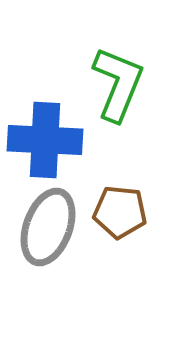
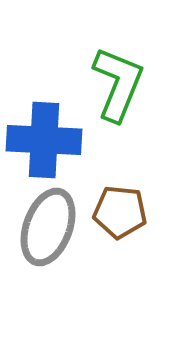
blue cross: moved 1 px left
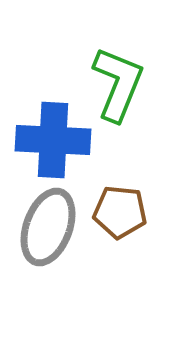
blue cross: moved 9 px right
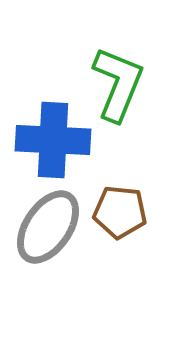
gray ellipse: rotated 14 degrees clockwise
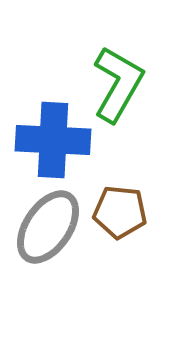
green L-shape: rotated 8 degrees clockwise
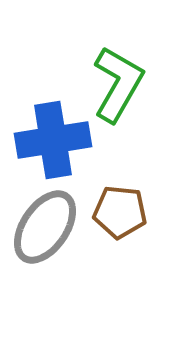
blue cross: rotated 12 degrees counterclockwise
gray ellipse: moved 3 px left
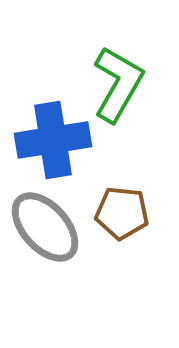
brown pentagon: moved 2 px right, 1 px down
gray ellipse: rotated 76 degrees counterclockwise
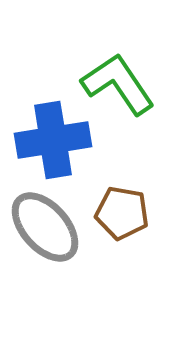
green L-shape: rotated 64 degrees counterclockwise
brown pentagon: rotated 4 degrees clockwise
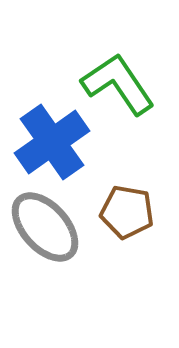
blue cross: moved 1 px left, 2 px down; rotated 26 degrees counterclockwise
brown pentagon: moved 5 px right, 1 px up
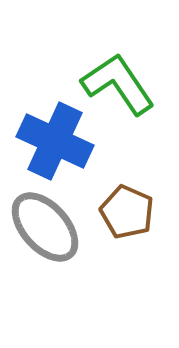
blue cross: moved 3 px right, 1 px up; rotated 30 degrees counterclockwise
brown pentagon: rotated 14 degrees clockwise
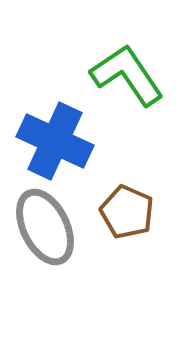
green L-shape: moved 9 px right, 9 px up
gray ellipse: rotated 16 degrees clockwise
